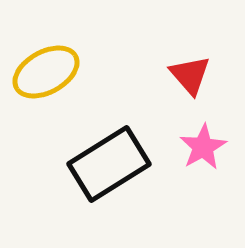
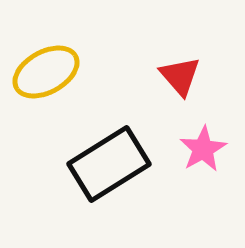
red triangle: moved 10 px left, 1 px down
pink star: moved 2 px down
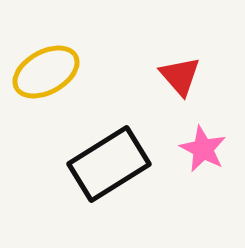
pink star: rotated 15 degrees counterclockwise
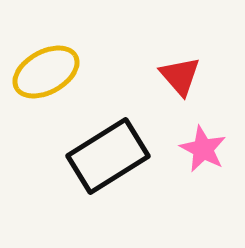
black rectangle: moved 1 px left, 8 px up
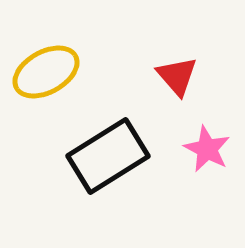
red triangle: moved 3 px left
pink star: moved 4 px right
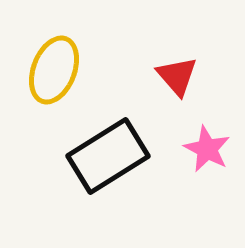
yellow ellipse: moved 8 px right, 2 px up; rotated 40 degrees counterclockwise
